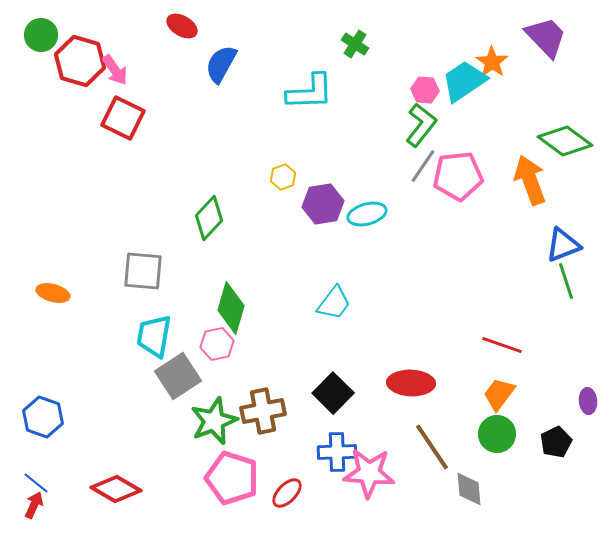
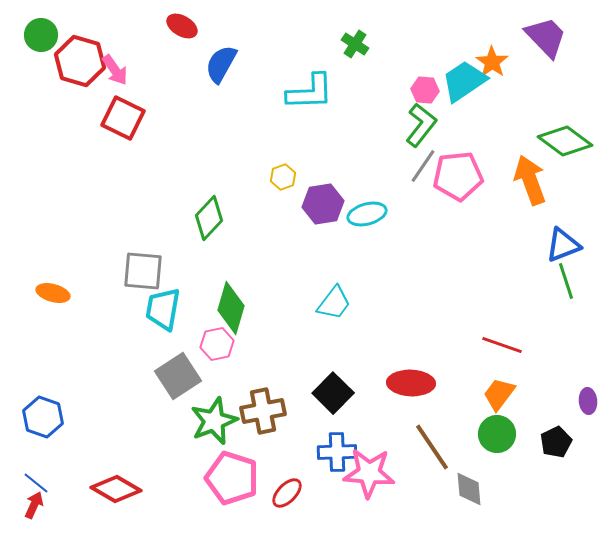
cyan trapezoid at (154, 336): moved 9 px right, 27 px up
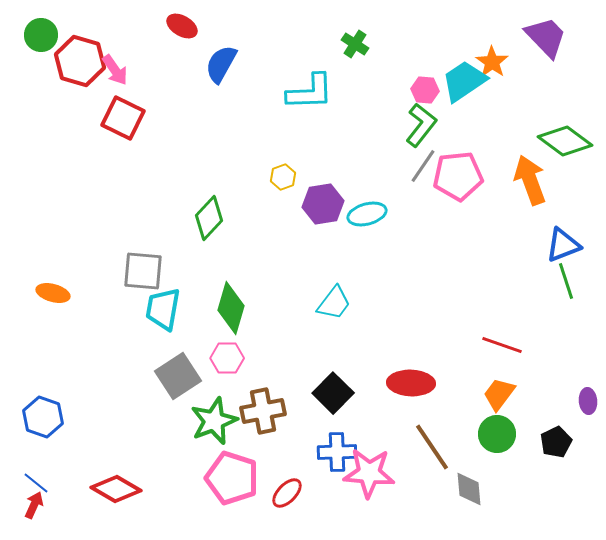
pink hexagon at (217, 344): moved 10 px right, 14 px down; rotated 12 degrees clockwise
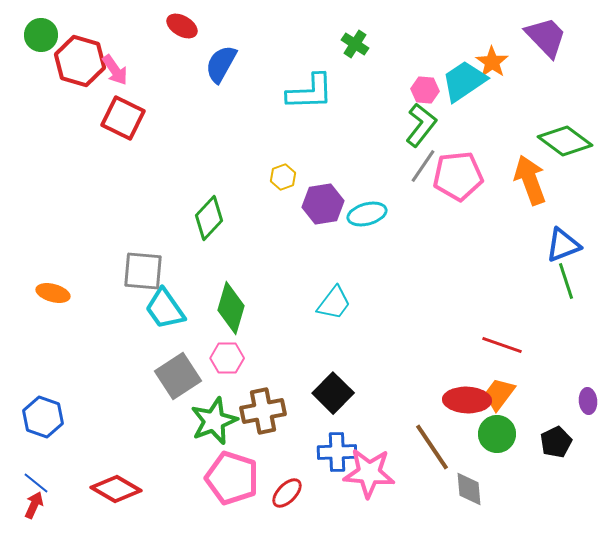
cyan trapezoid at (163, 309): moved 2 px right; rotated 45 degrees counterclockwise
red ellipse at (411, 383): moved 56 px right, 17 px down
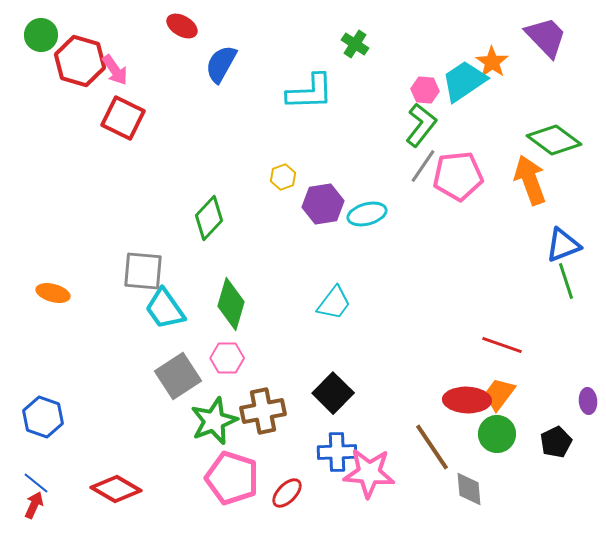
green diamond at (565, 141): moved 11 px left, 1 px up
green diamond at (231, 308): moved 4 px up
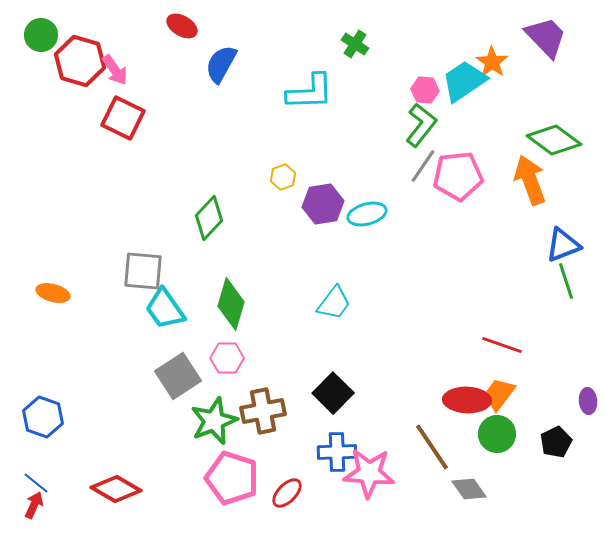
gray diamond at (469, 489): rotated 30 degrees counterclockwise
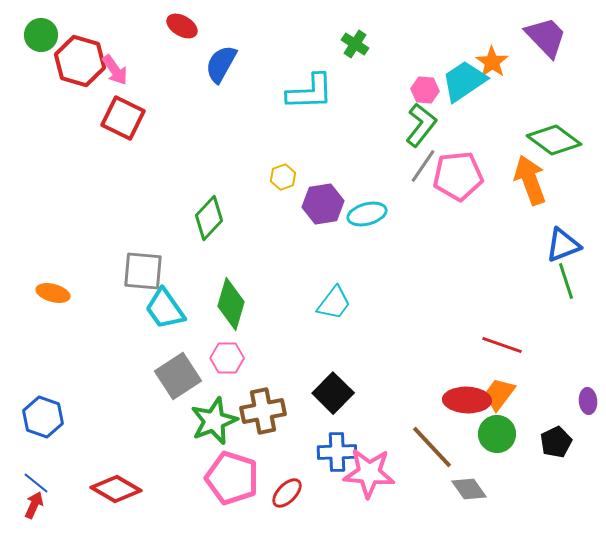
brown line at (432, 447): rotated 9 degrees counterclockwise
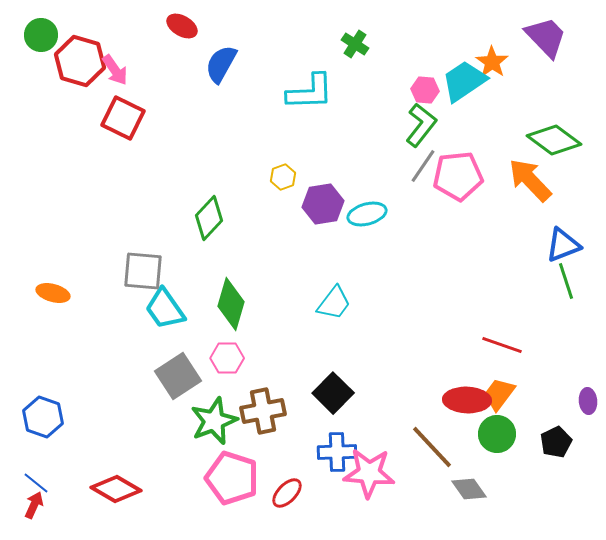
orange arrow at (530, 180): rotated 24 degrees counterclockwise
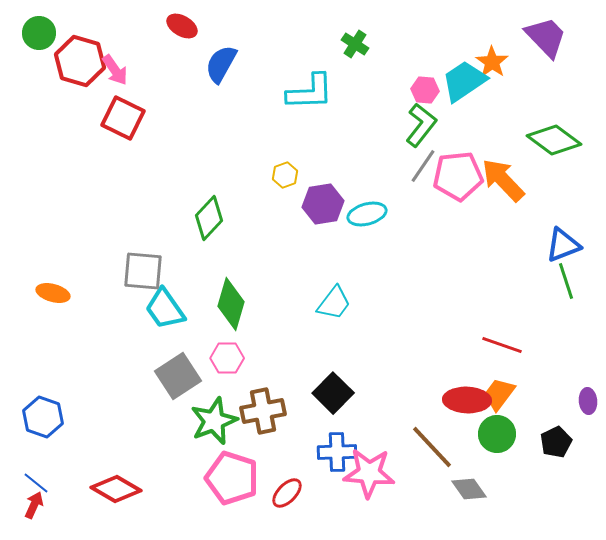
green circle at (41, 35): moved 2 px left, 2 px up
yellow hexagon at (283, 177): moved 2 px right, 2 px up
orange arrow at (530, 180): moved 27 px left
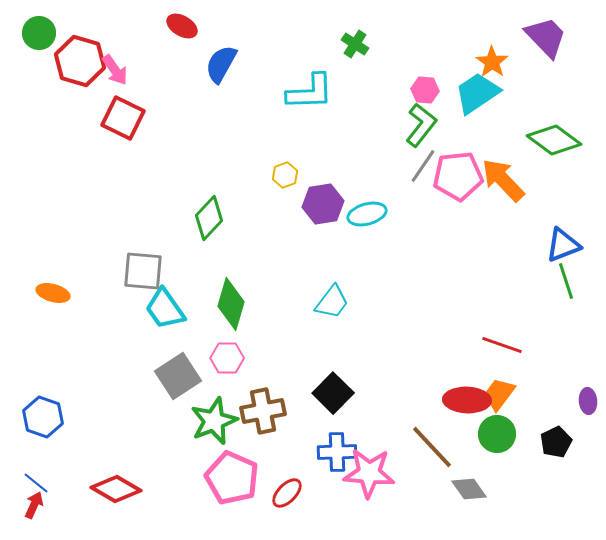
cyan trapezoid at (464, 81): moved 13 px right, 12 px down
cyan trapezoid at (334, 303): moved 2 px left, 1 px up
pink pentagon at (232, 478): rotated 6 degrees clockwise
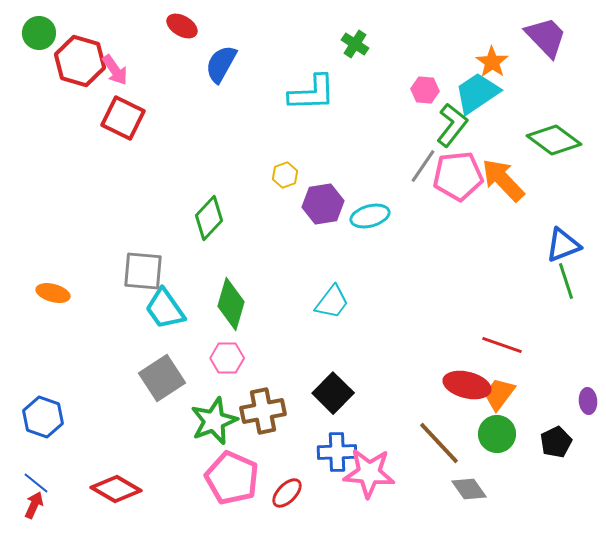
cyan L-shape at (310, 92): moved 2 px right, 1 px down
green L-shape at (421, 125): moved 31 px right
cyan ellipse at (367, 214): moved 3 px right, 2 px down
gray square at (178, 376): moved 16 px left, 2 px down
red ellipse at (467, 400): moved 15 px up; rotated 12 degrees clockwise
brown line at (432, 447): moved 7 px right, 4 px up
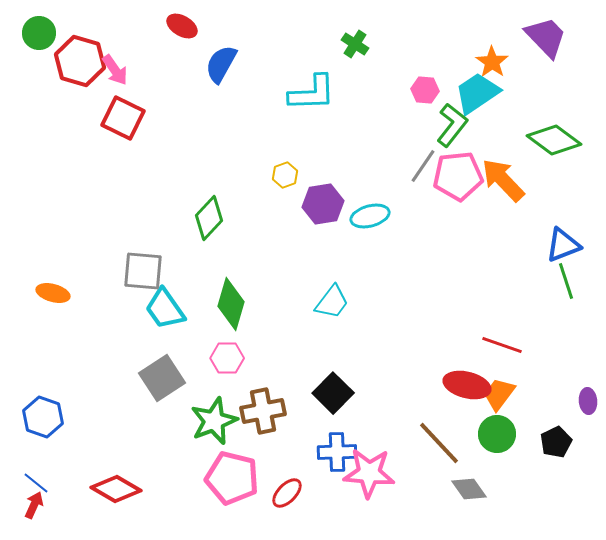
pink pentagon at (232, 478): rotated 10 degrees counterclockwise
